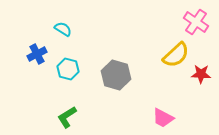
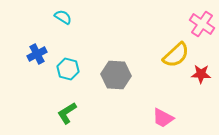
pink cross: moved 6 px right, 2 px down
cyan semicircle: moved 12 px up
gray hexagon: rotated 12 degrees counterclockwise
green L-shape: moved 4 px up
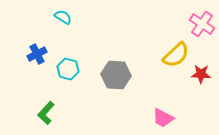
green L-shape: moved 21 px left; rotated 15 degrees counterclockwise
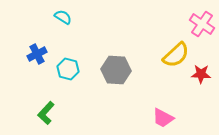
gray hexagon: moved 5 px up
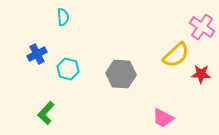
cyan semicircle: rotated 54 degrees clockwise
pink cross: moved 3 px down
gray hexagon: moved 5 px right, 4 px down
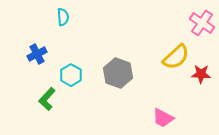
pink cross: moved 4 px up
yellow semicircle: moved 2 px down
cyan hexagon: moved 3 px right, 6 px down; rotated 15 degrees clockwise
gray hexagon: moved 3 px left, 1 px up; rotated 16 degrees clockwise
green L-shape: moved 1 px right, 14 px up
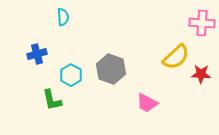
pink cross: rotated 30 degrees counterclockwise
blue cross: rotated 12 degrees clockwise
gray hexagon: moved 7 px left, 4 px up
green L-shape: moved 5 px right, 1 px down; rotated 55 degrees counterclockwise
pink trapezoid: moved 16 px left, 15 px up
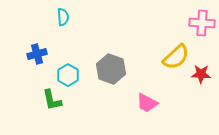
cyan hexagon: moved 3 px left
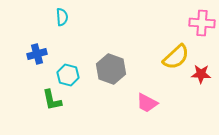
cyan semicircle: moved 1 px left
cyan hexagon: rotated 15 degrees counterclockwise
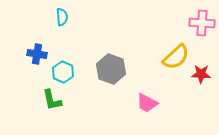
blue cross: rotated 24 degrees clockwise
cyan hexagon: moved 5 px left, 3 px up; rotated 10 degrees clockwise
